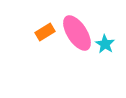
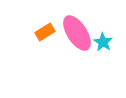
cyan star: moved 2 px left, 2 px up
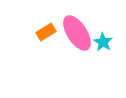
orange rectangle: moved 1 px right
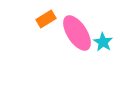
orange rectangle: moved 13 px up
